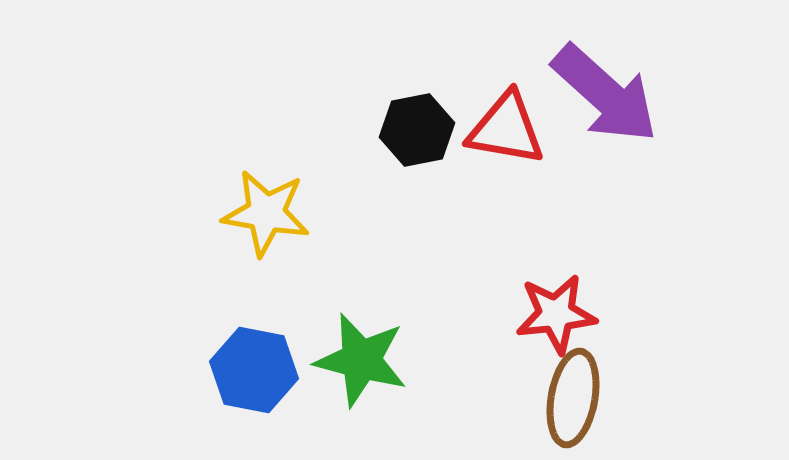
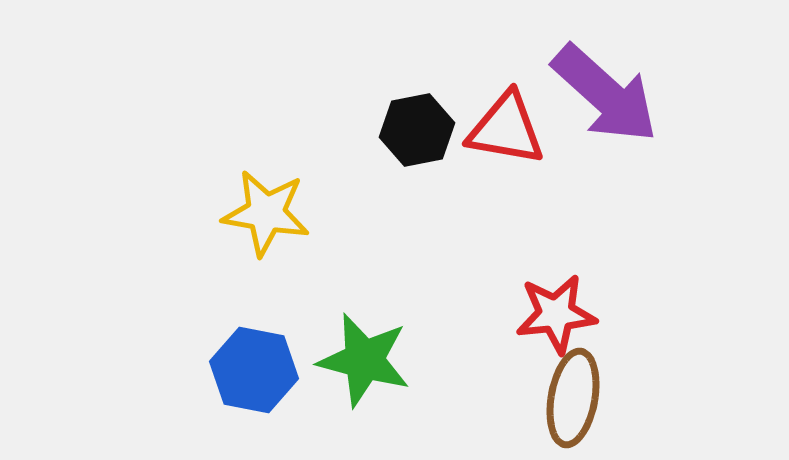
green star: moved 3 px right
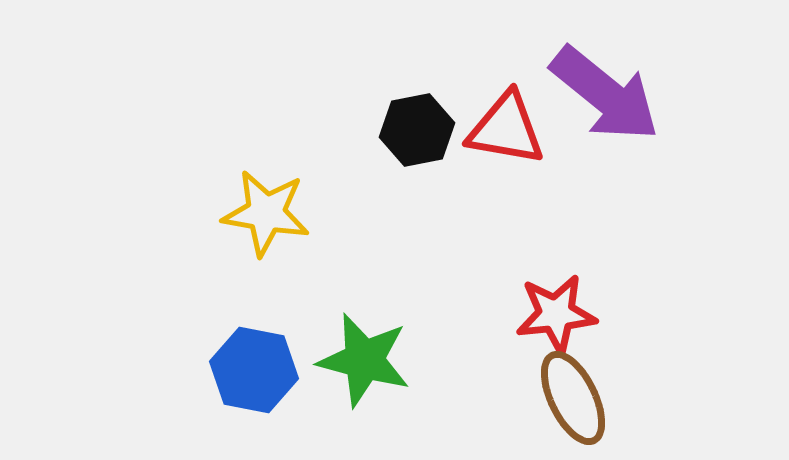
purple arrow: rotated 3 degrees counterclockwise
brown ellipse: rotated 36 degrees counterclockwise
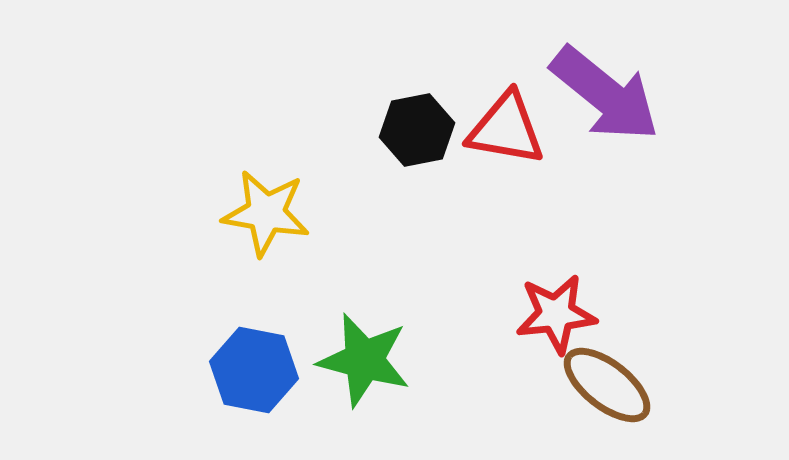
brown ellipse: moved 34 px right, 13 px up; rotated 26 degrees counterclockwise
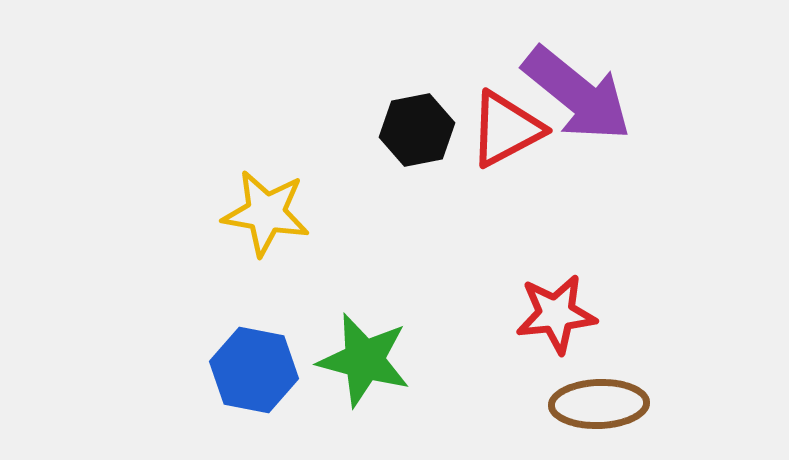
purple arrow: moved 28 px left
red triangle: rotated 38 degrees counterclockwise
brown ellipse: moved 8 px left, 19 px down; rotated 40 degrees counterclockwise
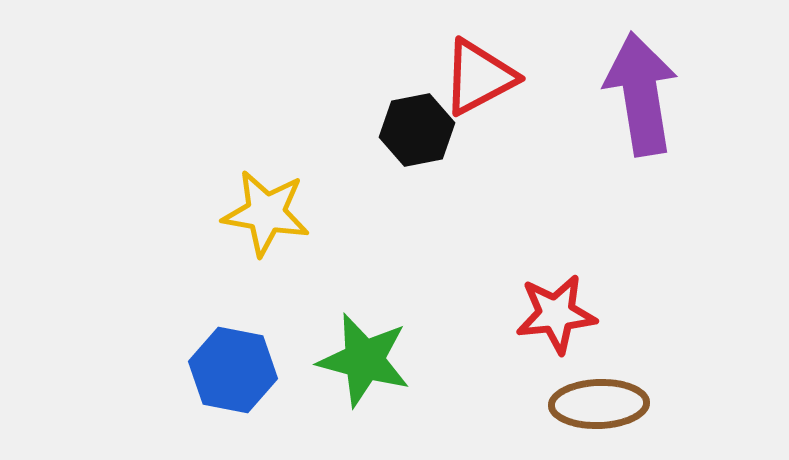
purple arrow: moved 64 px right; rotated 138 degrees counterclockwise
red triangle: moved 27 px left, 52 px up
blue hexagon: moved 21 px left
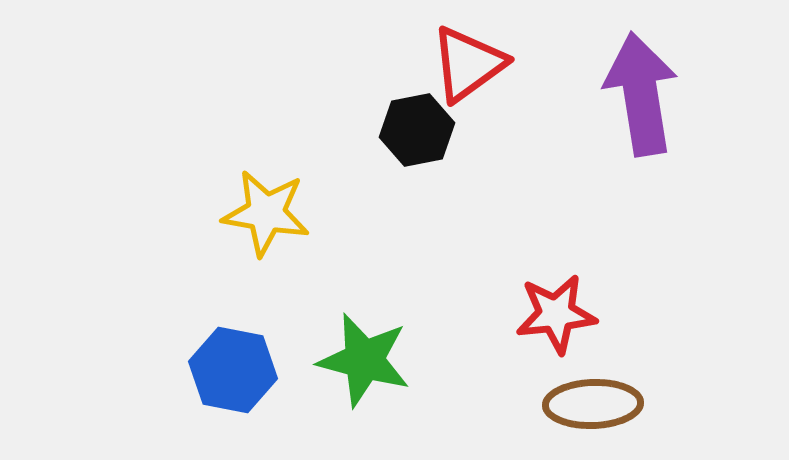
red triangle: moved 11 px left, 13 px up; rotated 8 degrees counterclockwise
brown ellipse: moved 6 px left
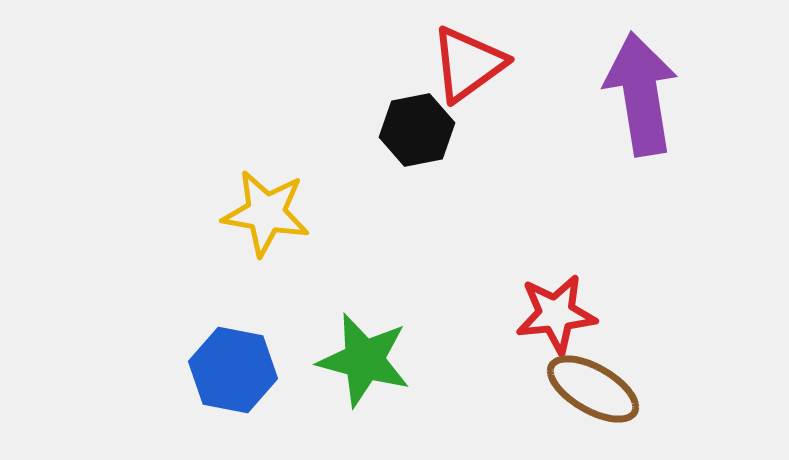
brown ellipse: moved 15 px up; rotated 32 degrees clockwise
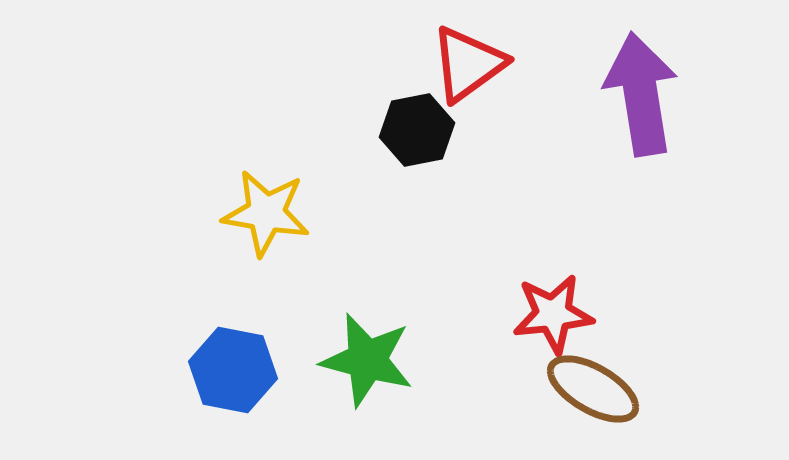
red star: moved 3 px left
green star: moved 3 px right
